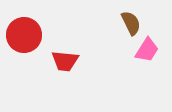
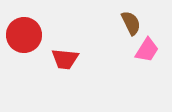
red trapezoid: moved 2 px up
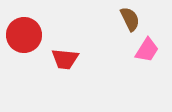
brown semicircle: moved 1 px left, 4 px up
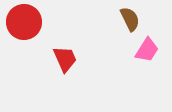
red circle: moved 13 px up
red trapezoid: rotated 120 degrees counterclockwise
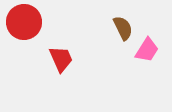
brown semicircle: moved 7 px left, 9 px down
red trapezoid: moved 4 px left
